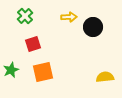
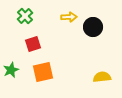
yellow semicircle: moved 3 px left
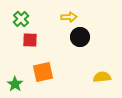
green cross: moved 4 px left, 3 px down
black circle: moved 13 px left, 10 px down
red square: moved 3 px left, 4 px up; rotated 21 degrees clockwise
green star: moved 4 px right, 14 px down; rotated 14 degrees counterclockwise
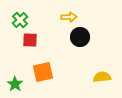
green cross: moved 1 px left, 1 px down
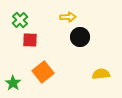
yellow arrow: moved 1 px left
orange square: rotated 25 degrees counterclockwise
yellow semicircle: moved 1 px left, 3 px up
green star: moved 2 px left, 1 px up
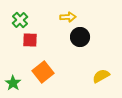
yellow semicircle: moved 2 px down; rotated 24 degrees counterclockwise
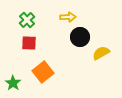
green cross: moved 7 px right
red square: moved 1 px left, 3 px down
yellow semicircle: moved 23 px up
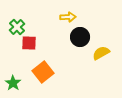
green cross: moved 10 px left, 7 px down
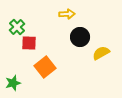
yellow arrow: moved 1 px left, 3 px up
orange square: moved 2 px right, 5 px up
green star: rotated 21 degrees clockwise
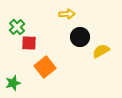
yellow semicircle: moved 2 px up
